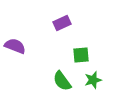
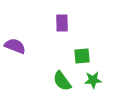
purple rectangle: rotated 66 degrees counterclockwise
green square: moved 1 px right, 1 px down
green star: rotated 12 degrees clockwise
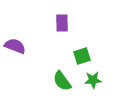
green square: rotated 12 degrees counterclockwise
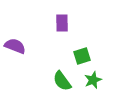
green star: rotated 18 degrees counterclockwise
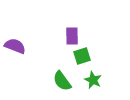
purple rectangle: moved 10 px right, 13 px down
green star: rotated 24 degrees counterclockwise
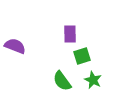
purple rectangle: moved 2 px left, 2 px up
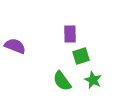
green square: moved 1 px left
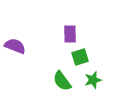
green square: moved 1 px left, 1 px down
green star: rotated 30 degrees clockwise
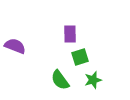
green semicircle: moved 2 px left, 1 px up
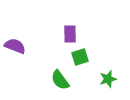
green star: moved 15 px right, 1 px up
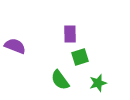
green star: moved 10 px left, 4 px down
